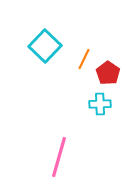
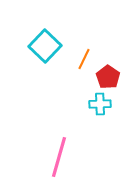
red pentagon: moved 4 px down
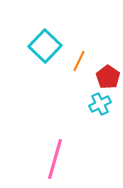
orange line: moved 5 px left, 2 px down
cyan cross: rotated 25 degrees counterclockwise
pink line: moved 4 px left, 2 px down
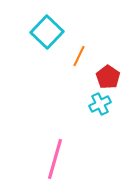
cyan square: moved 2 px right, 14 px up
orange line: moved 5 px up
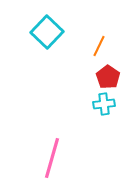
orange line: moved 20 px right, 10 px up
cyan cross: moved 4 px right; rotated 20 degrees clockwise
pink line: moved 3 px left, 1 px up
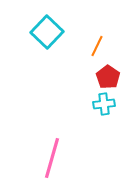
orange line: moved 2 px left
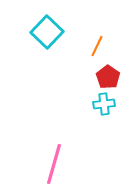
pink line: moved 2 px right, 6 px down
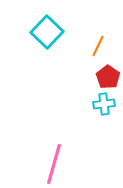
orange line: moved 1 px right
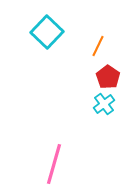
cyan cross: rotated 30 degrees counterclockwise
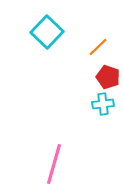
orange line: moved 1 px down; rotated 20 degrees clockwise
red pentagon: rotated 15 degrees counterclockwise
cyan cross: moved 1 px left; rotated 30 degrees clockwise
